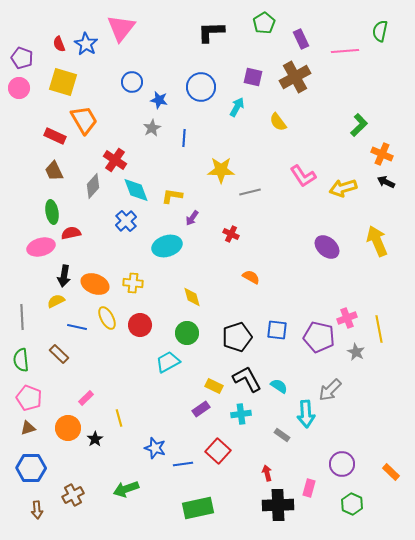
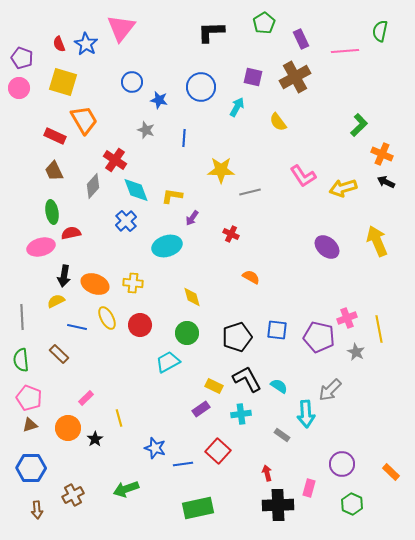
gray star at (152, 128): moved 6 px left, 2 px down; rotated 24 degrees counterclockwise
brown triangle at (28, 428): moved 2 px right, 3 px up
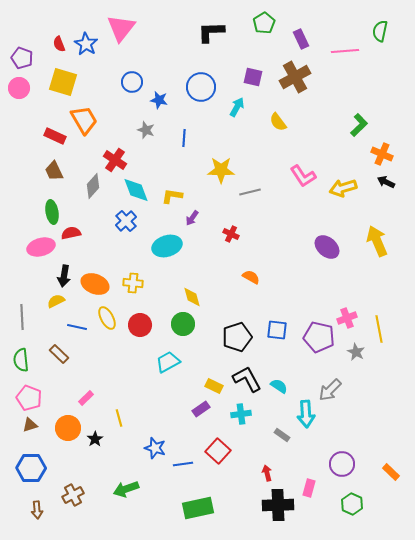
green circle at (187, 333): moved 4 px left, 9 px up
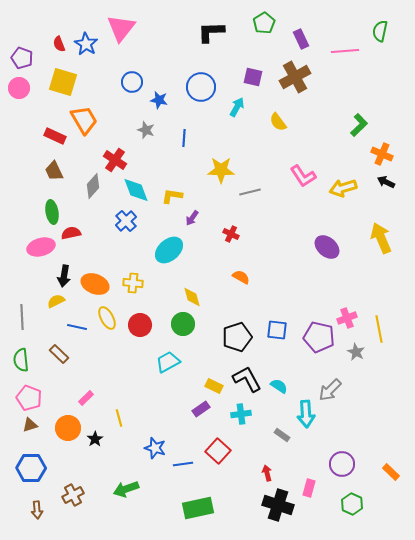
yellow arrow at (377, 241): moved 4 px right, 3 px up
cyan ellipse at (167, 246): moved 2 px right, 4 px down; rotated 24 degrees counterclockwise
orange semicircle at (251, 277): moved 10 px left
black cross at (278, 505): rotated 20 degrees clockwise
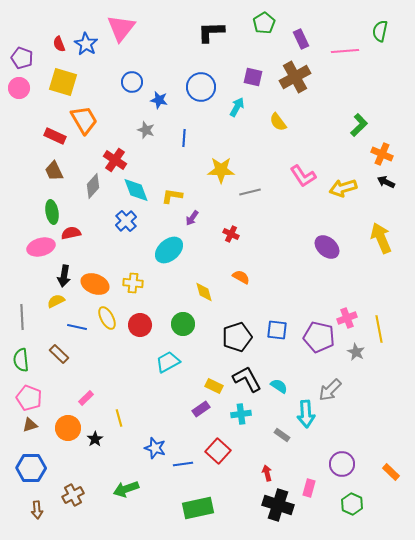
yellow diamond at (192, 297): moved 12 px right, 5 px up
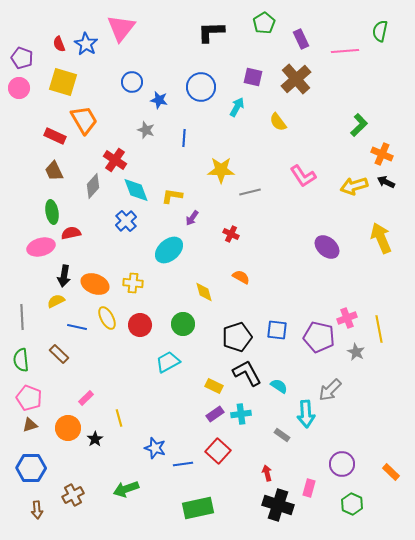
brown cross at (295, 77): moved 1 px right, 2 px down; rotated 12 degrees counterclockwise
yellow arrow at (343, 188): moved 11 px right, 2 px up
black L-shape at (247, 379): moved 6 px up
purple rectangle at (201, 409): moved 14 px right, 5 px down
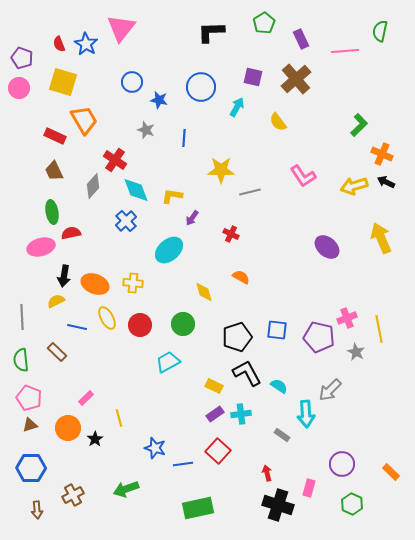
brown rectangle at (59, 354): moved 2 px left, 2 px up
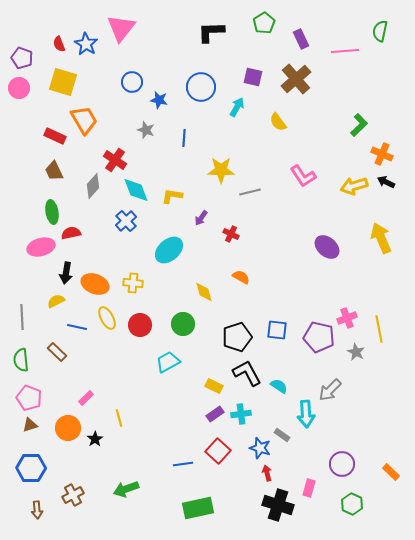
purple arrow at (192, 218): moved 9 px right
black arrow at (64, 276): moved 2 px right, 3 px up
blue star at (155, 448): moved 105 px right
